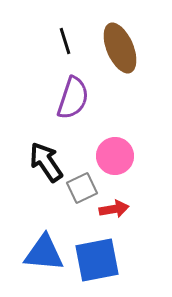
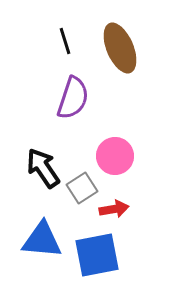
black arrow: moved 3 px left, 6 px down
gray square: rotated 8 degrees counterclockwise
blue triangle: moved 2 px left, 13 px up
blue square: moved 5 px up
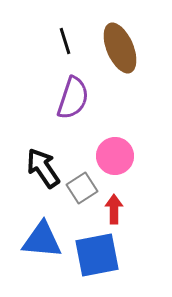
red arrow: rotated 80 degrees counterclockwise
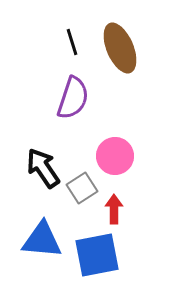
black line: moved 7 px right, 1 px down
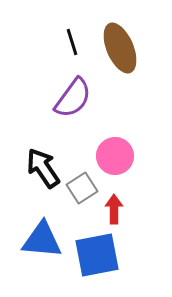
purple semicircle: rotated 18 degrees clockwise
